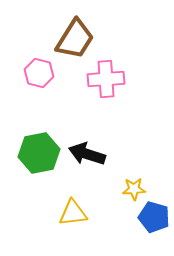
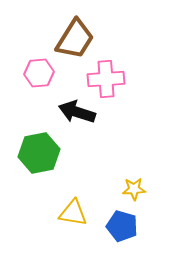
pink hexagon: rotated 20 degrees counterclockwise
black arrow: moved 10 px left, 42 px up
yellow triangle: rotated 16 degrees clockwise
blue pentagon: moved 32 px left, 9 px down
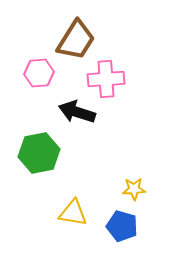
brown trapezoid: moved 1 px right, 1 px down
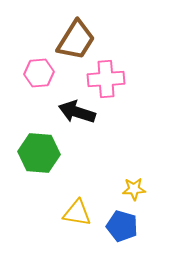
green hexagon: rotated 15 degrees clockwise
yellow triangle: moved 4 px right
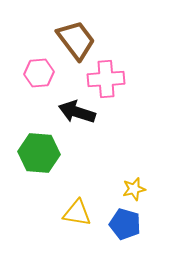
brown trapezoid: rotated 69 degrees counterclockwise
yellow star: rotated 10 degrees counterclockwise
blue pentagon: moved 3 px right, 2 px up
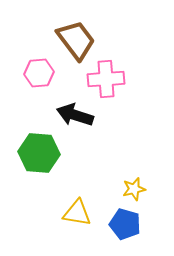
black arrow: moved 2 px left, 3 px down
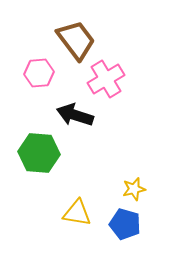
pink cross: rotated 27 degrees counterclockwise
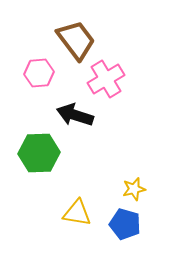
green hexagon: rotated 6 degrees counterclockwise
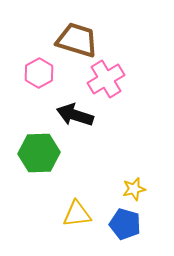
brown trapezoid: moved 1 px right; rotated 36 degrees counterclockwise
pink hexagon: rotated 24 degrees counterclockwise
yellow triangle: moved 1 px down; rotated 16 degrees counterclockwise
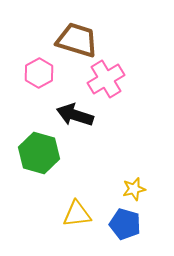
green hexagon: rotated 18 degrees clockwise
